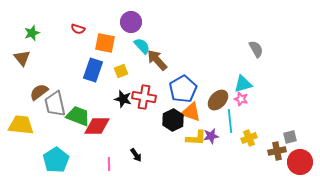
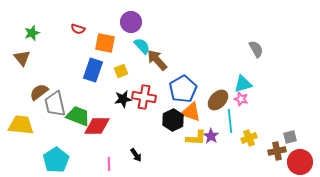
black star: rotated 24 degrees counterclockwise
purple star: rotated 28 degrees counterclockwise
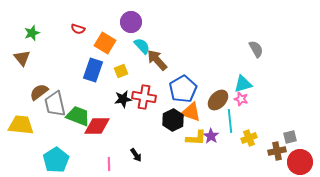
orange square: rotated 20 degrees clockwise
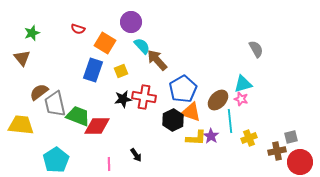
gray square: moved 1 px right
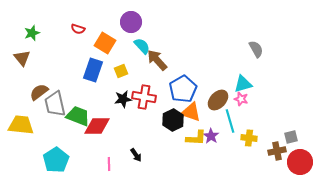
cyan line: rotated 10 degrees counterclockwise
yellow cross: rotated 28 degrees clockwise
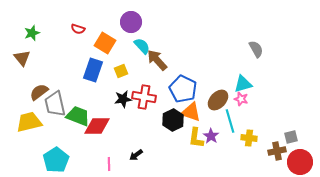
blue pentagon: rotated 16 degrees counterclockwise
yellow trapezoid: moved 8 px right, 3 px up; rotated 20 degrees counterclockwise
yellow L-shape: rotated 95 degrees clockwise
black arrow: rotated 88 degrees clockwise
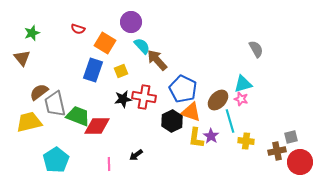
black hexagon: moved 1 px left, 1 px down
yellow cross: moved 3 px left, 3 px down
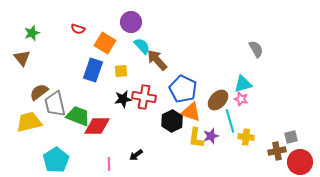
yellow square: rotated 16 degrees clockwise
purple star: rotated 21 degrees clockwise
yellow cross: moved 4 px up
